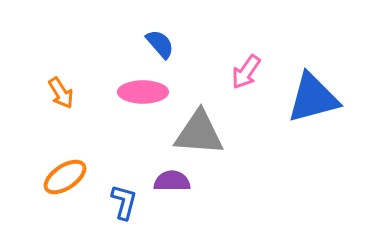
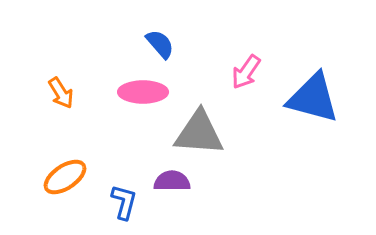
blue triangle: rotated 30 degrees clockwise
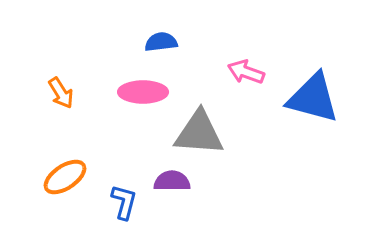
blue semicircle: moved 1 px right, 2 px up; rotated 56 degrees counterclockwise
pink arrow: rotated 75 degrees clockwise
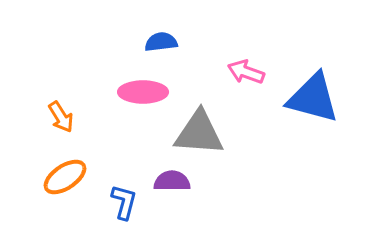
orange arrow: moved 24 px down
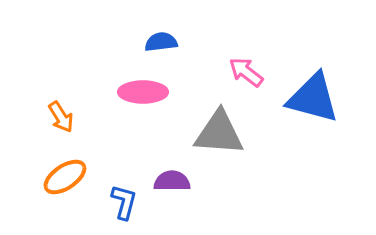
pink arrow: rotated 18 degrees clockwise
gray triangle: moved 20 px right
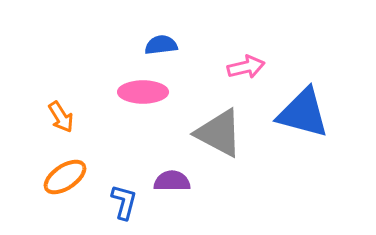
blue semicircle: moved 3 px down
pink arrow: moved 5 px up; rotated 129 degrees clockwise
blue triangle: moved 10 px left, 15 px down
gray triangle: rotated 24 degrees clockwise
